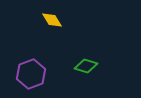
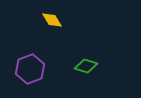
purple hexagon: moved 1 px left, 5 px up
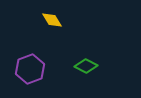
green diamond: rotated 10 degrees clockwise
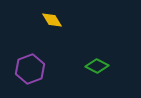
green diamond: moved 11 px right
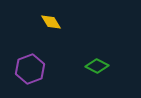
yellow diamond: moved 1 px left, 2 px down
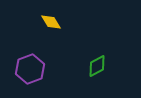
green diamond: rotated 55 degrees counterclockwise
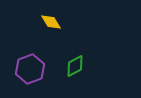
green diamond: moved 22 px left
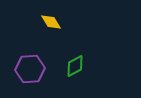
purple hexagon: rotated 16 degrees clockwise
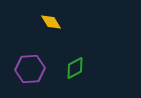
green diamond: moved 2 px down
